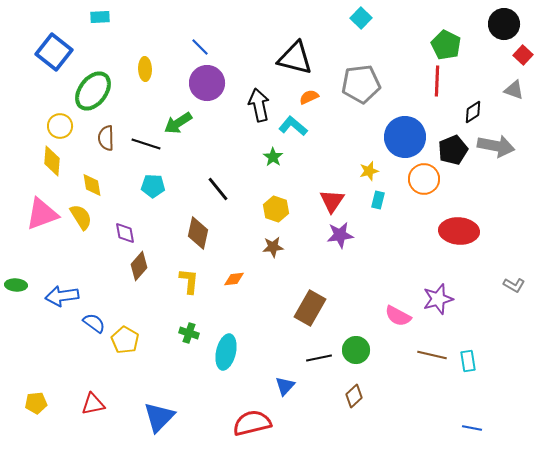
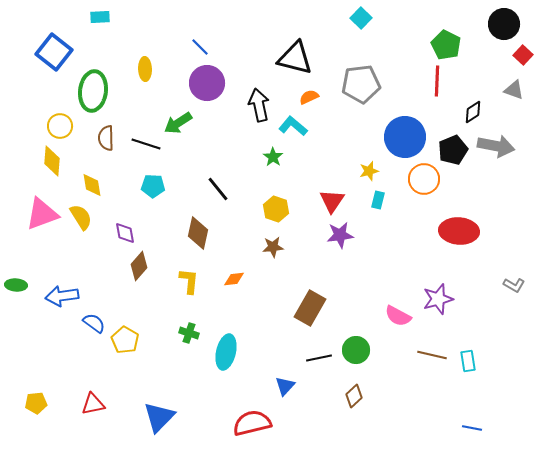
green ellipse at (93, 91): rotated 30 degrees counterclockwise
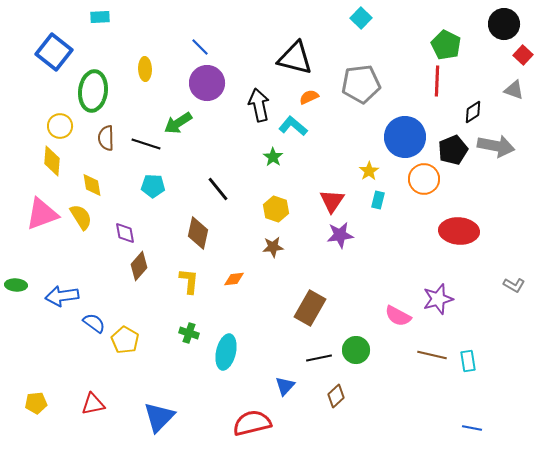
yellow star at (369, 171): rotated 18 degrees counterclockwise
brown diamond at (354, 396): moved 18 px left
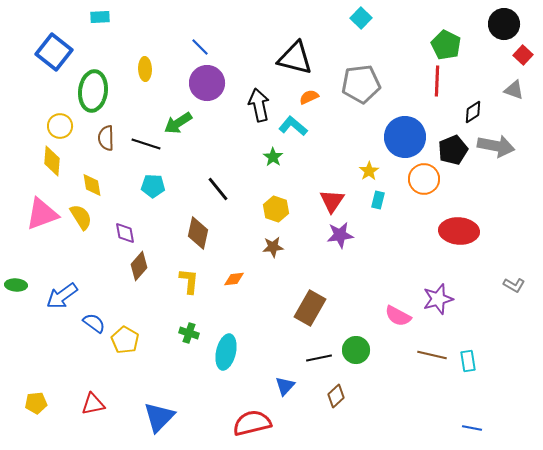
blue arrow at (62, 296): rotated 28 degrees counterclockwise
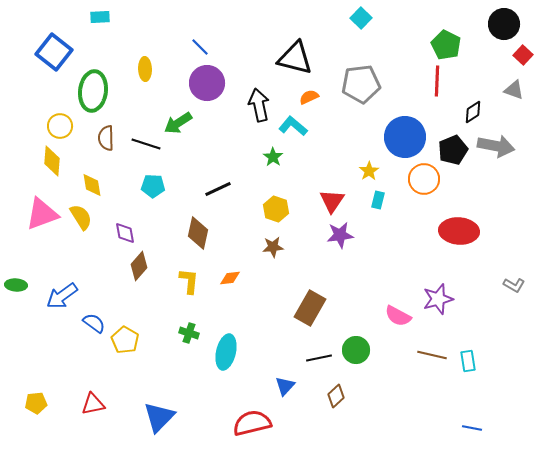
black line at (218, 189): rotated 76 degrees counterclockwise
orange diamond at (234, 279): moved 4 px left, 1 px up
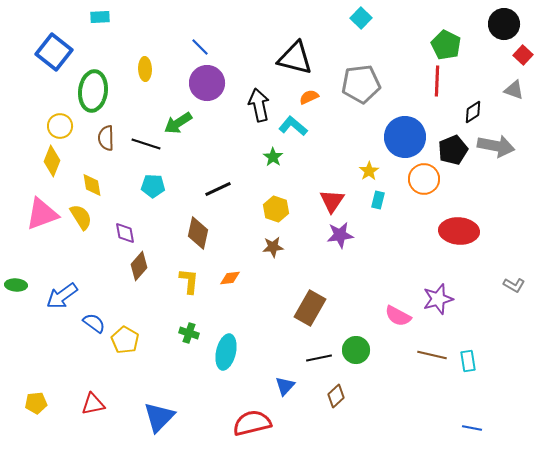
yellow diamond at (52, 161): rotated 16 degrees clockwise
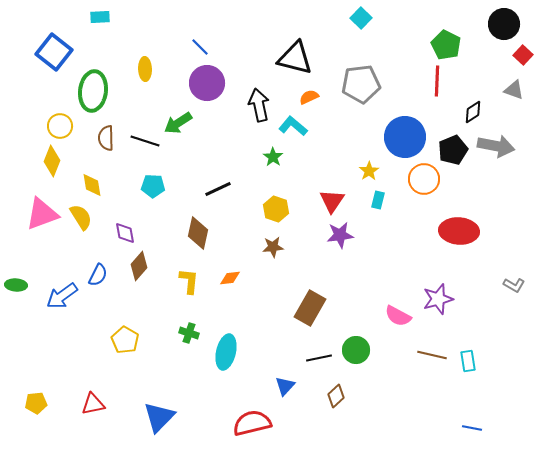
black line at (146, 144): moved 1 px left, 3 px up
blue semicircle at (94, 323): moved 4 px right, 48 px up; rotated 80 degrees clockwise
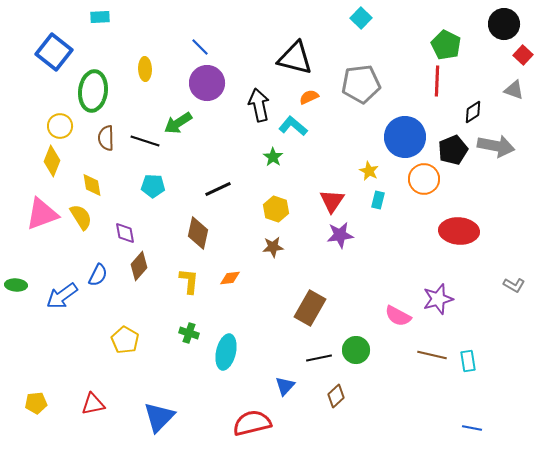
yellow star at (369, 171): rotated 12 degrees counterclockwise
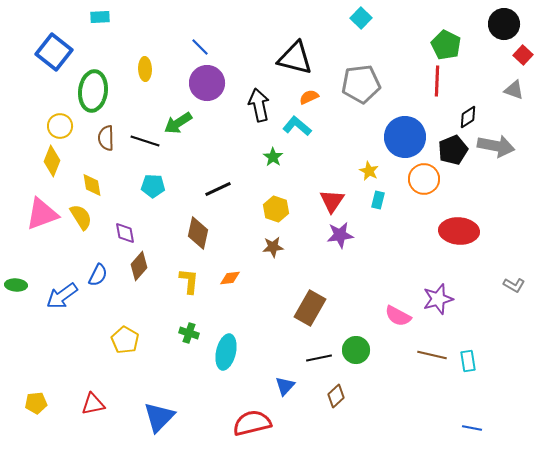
black diamond at (473, 112): moved 5 px left, 5 px down
cyan L-shape at (293, 126): moved 4 px right
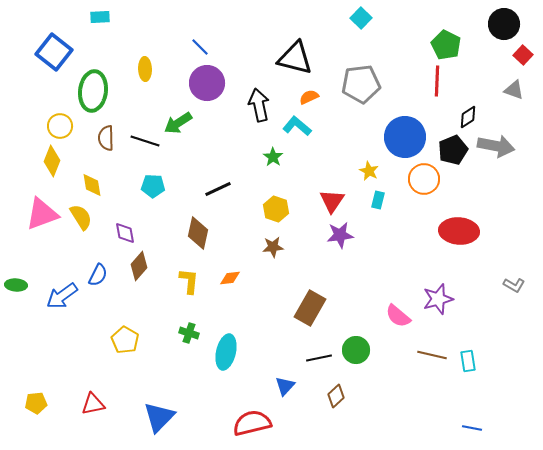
pink semicircle at (398, 316): rotated 12 degrees clockwise
